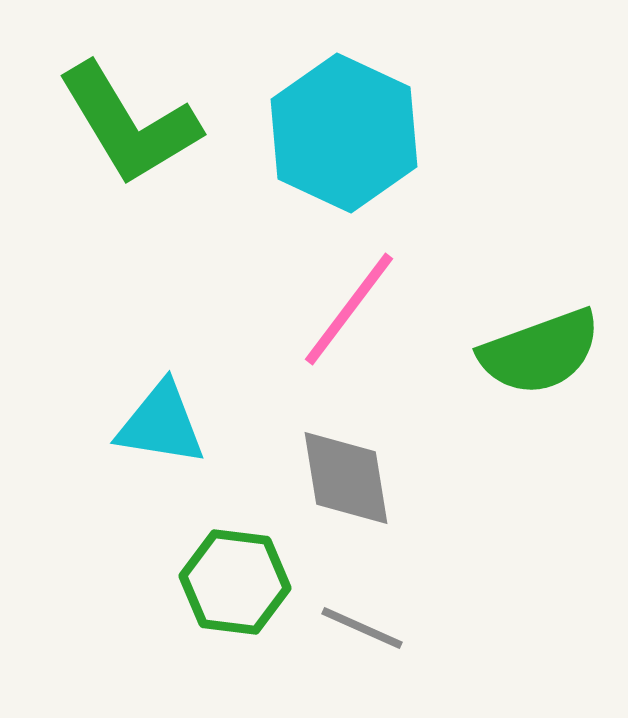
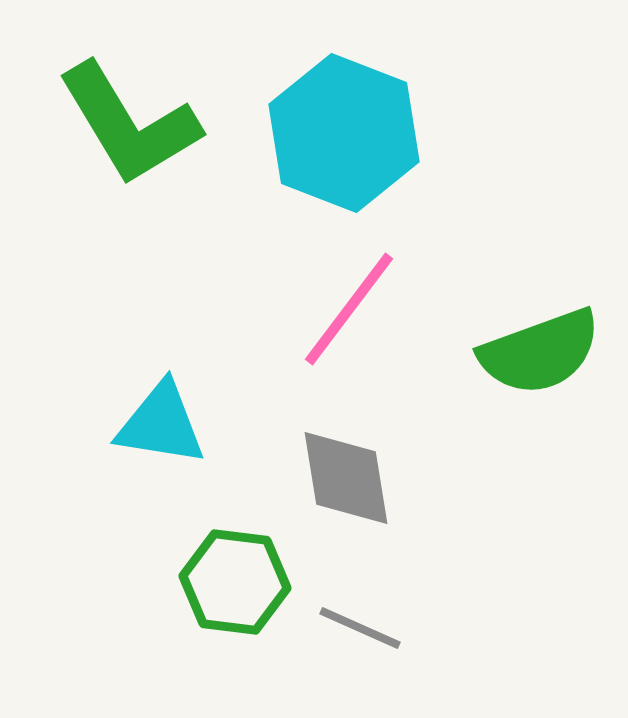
cyan hexagon: rotated 4 degrees counterclockwise
gray line: moved 2 px left
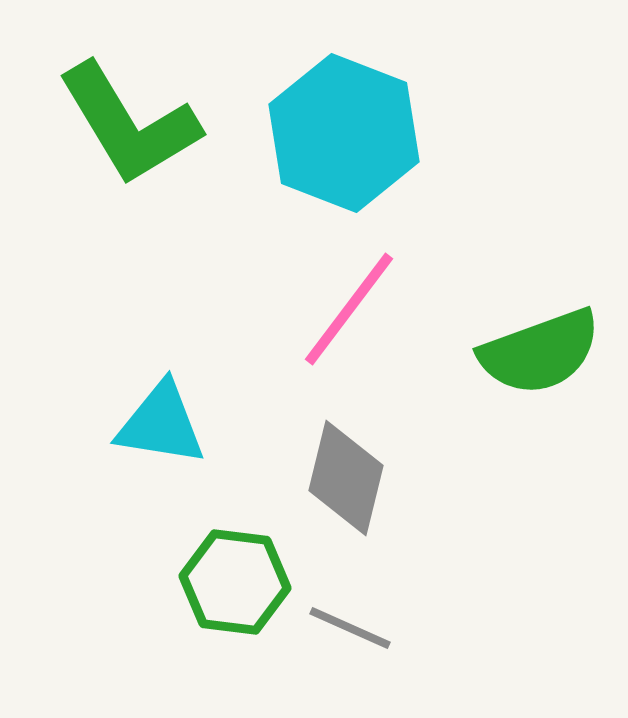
gray diamond: rotated 23 degrees clockwise
gray line: moved 10 px left
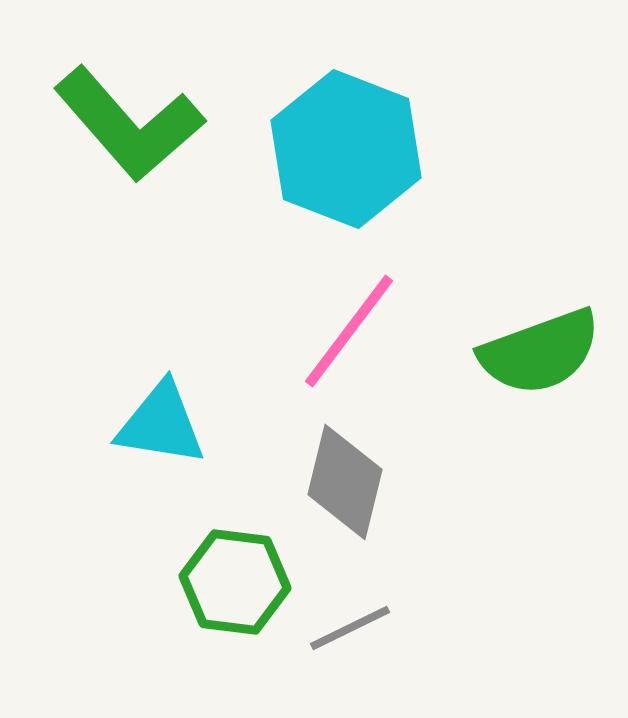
green L-shape: rotated 10 degrees counterclockwise
cyan hexagon: moved 2 px right, 16 px down
pink line: moved 22 px down
gray diamond: moved 1 px left, 4 px down
gray line: rotated 50 degrees counterclockwise
